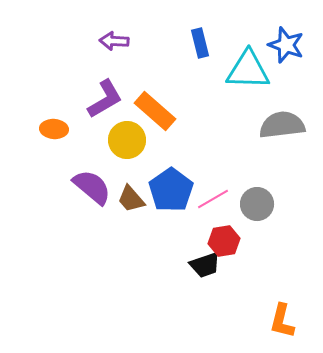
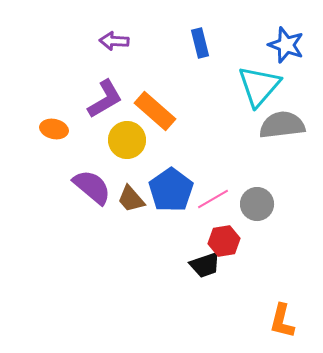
cyan triangle: moved 11 px right, 16 px down; rotated 51 degrees counterclockwise
orange ellipse: rotated 8 degrees clockwise
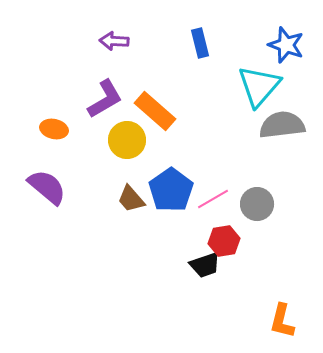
purple semicircle: moved 45 px left
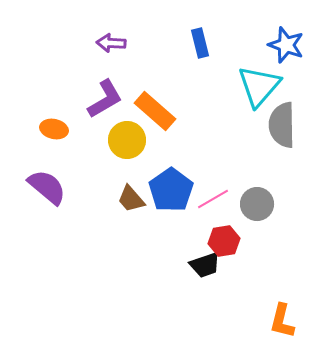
purple arrow: moved 3 px left, 2 px down
gray semicircle: rotated 84 degrees counterclockwise
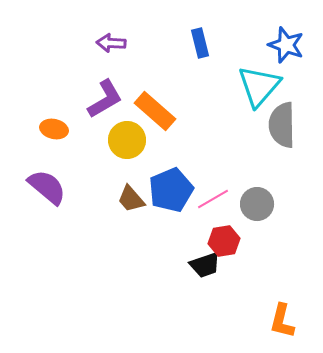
blue pentagon: rotated 12 degrees clockwise
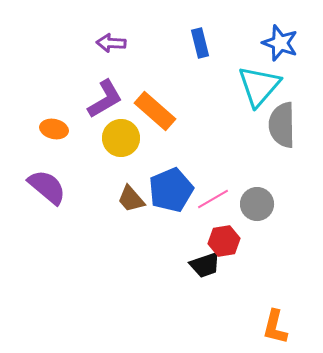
blue star: moved 6 px left, 2 px up
yellow circle: moved 6 px left, 2 px up
orange L-shape: moved 7 px left, 6 px down
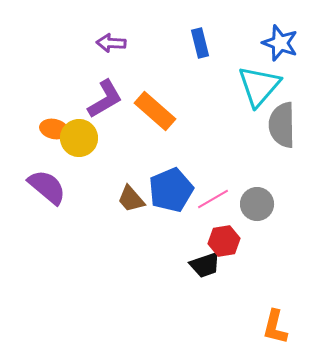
yellow circle: moved 42 px left
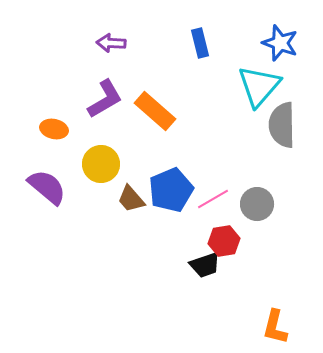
yellow circle: moved 22 px right, 26 px down
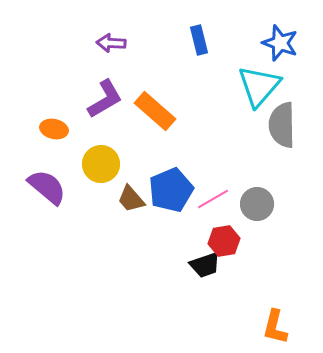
blue rectangle: moved 1 px left, 3 px up
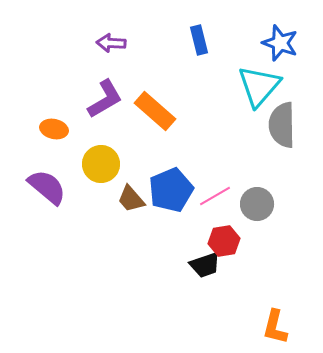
pink line: moved 2 px right, 3 px up
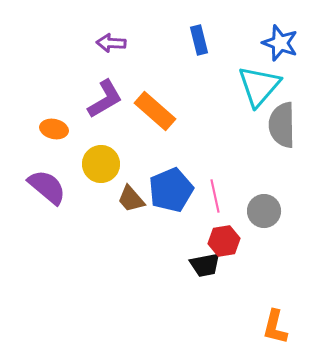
pink line: rotated 72 degrees counterclockwise
gray circle: moved 7 px right, 7 px down
black trapezoid: rotated 8 degrees clockwise
